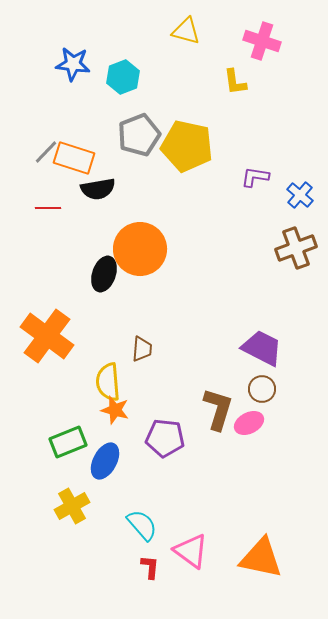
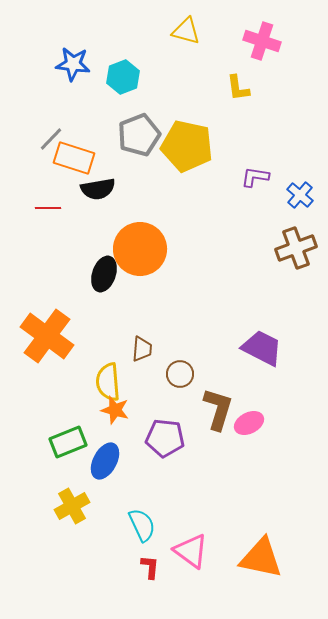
yellow L-shape: moved 3 px right, 6 px down
gray line: moved 5 px right, 13 px up
brown circle: moved 82 px left, 15 px up
cyan semicircle: rotated 16 degrees clockwise
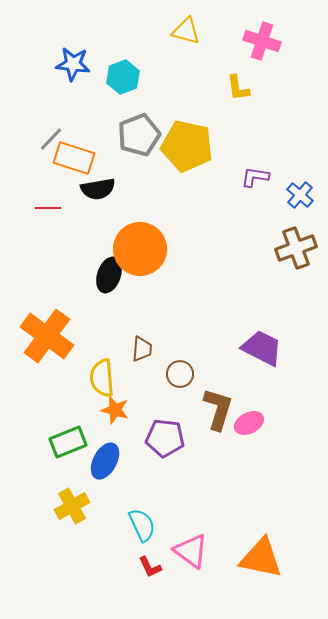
black ellipse: moved 5 px right, 1 px down
yellow semicircle: moved 6 px left, 4 px up
red L-shape: rotated 150 degrees clockwise
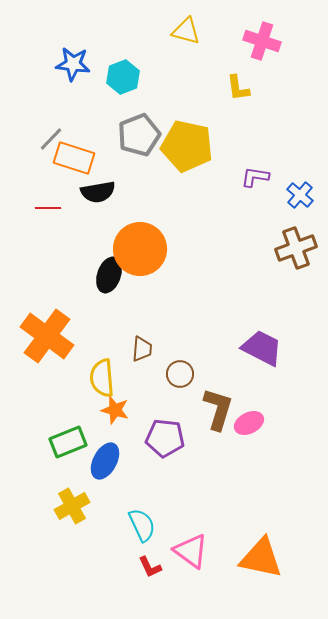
black semicircle: moved 3 px down
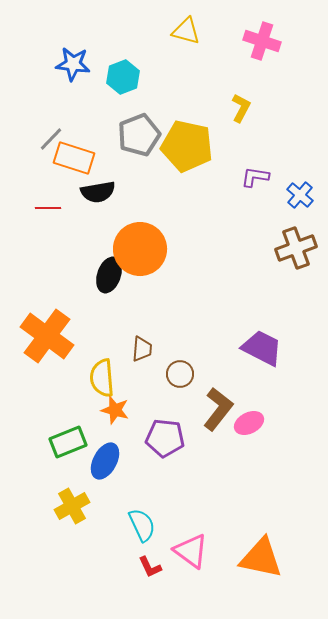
yellow L-shape: moved 3 px right, 20 px down; rotated 144 degrees counterclockwise
brown L-shape: rotated 21 degrees clockwise
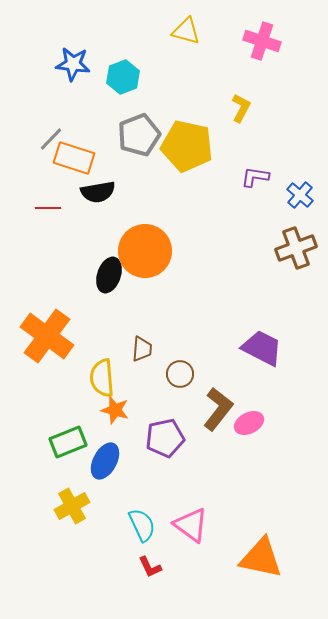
orange circle: moved 5 px right, 2 px down
purple pentagon: rotated 18 degrees counterclockwise
pink triangle: moved 26 px up
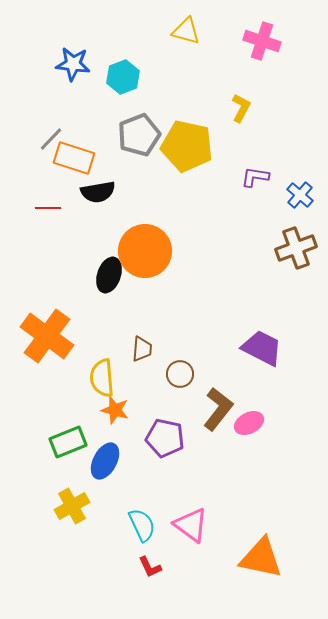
purple pentagon: rotated 24 degrees clockwise
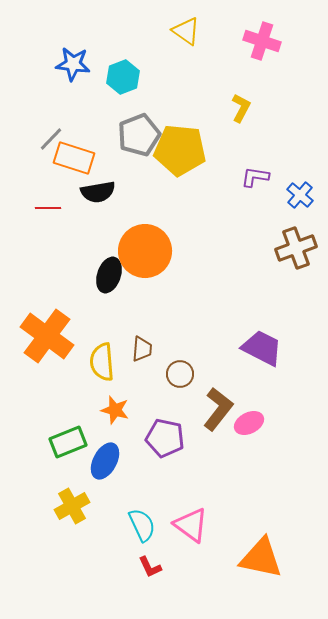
yellow triangle: rotated 20 degrees clockwise
yellow pentagon: moved 7 px left, 4 px down; rotated 6 degrees counterclockwise
yellow semicircle: moved 16 px up
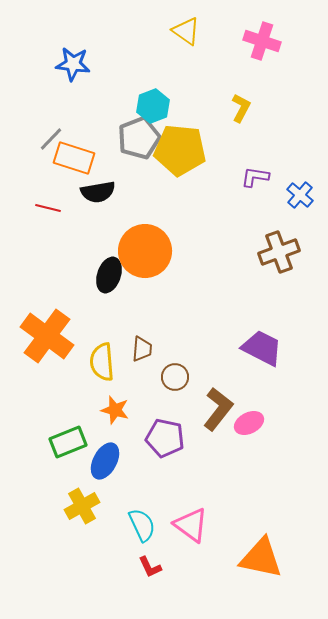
cyan hexagon: moved 30 px right, 29 px down
gray pentagon: moved 3 px down
red line: rotated 15 degrees clockwise
brown cross: moved 17 px left, 4 px down
brown circle: moved 5 px left, 3 px down
yellow cross: moved 10 px right
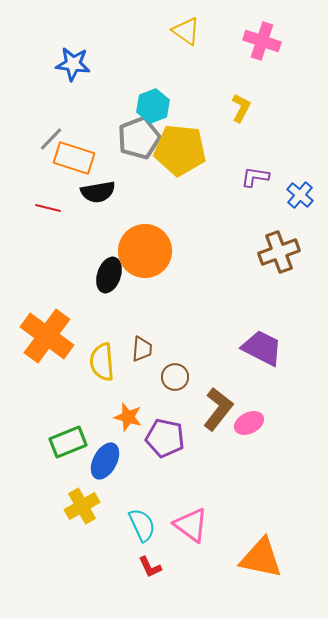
orange star: moved 13 px right, 7 px down
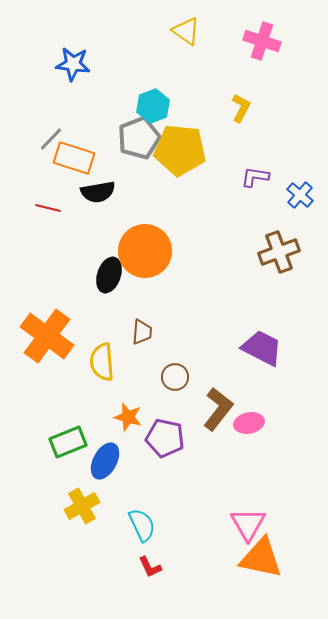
brown trapezoid: moved 17 px up
pink ellipse: rotated 16 degrees clockwise
pink triangle: moved 57 px right, 1 px up; rotated 24 degrees clockwise
